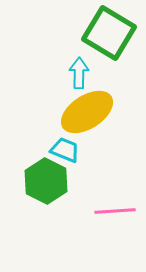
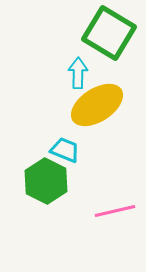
cyan arrow: moved 1 px left
yellow ellipse: moved 10 px right, 7 px up
pink line: rotated 9 degrees counterclockwise
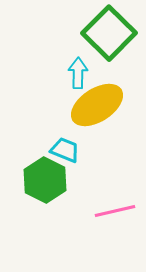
green square: rotated 14 degrees clockwise
green hexagon: moved 1 px left, 1 px up
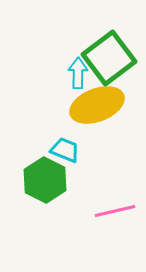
green square: moved 25 px down; rotated 8 degrees clockwise
yellow ellipse: rotated 12 degrees clockwise
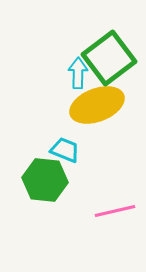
green hexagon: rotated 21 degrees counterclockwise
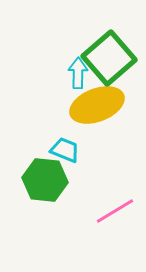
green square: rotated 4 degrees counterclockwise
pink line: rotated 18 degrees counterclockwise
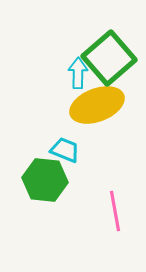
pink line: rotated 69 degrees counterclockwise
